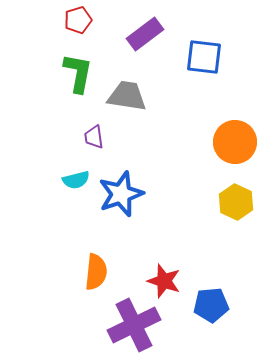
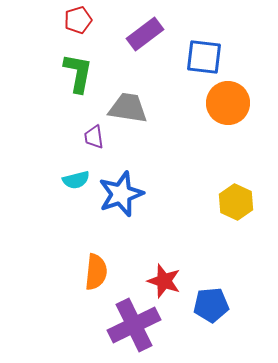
gray trapezoid: moved 1 px right, 12 px down
orange circle: moved 7 px left, 39 px up
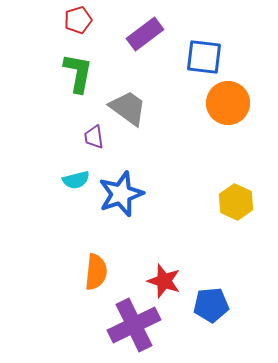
gray trapezoid: rotated 27 degrees clockwise
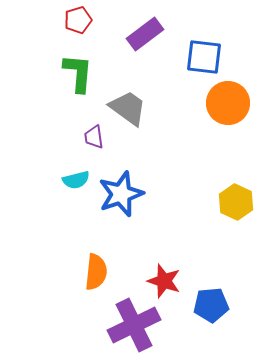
green L-shape: rotated 6 degrees counterclockwise
